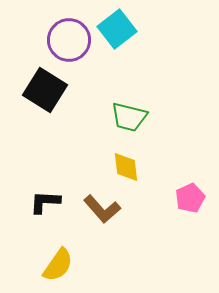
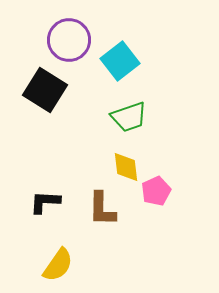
cyan square: moved 3 px right, 32 px down
green trapezoid: rotated 33 degrees counterclockwise
pink pentagon: moved 34 px left, 7 px up
brown L-shape: rotated 42 degrees clockwise
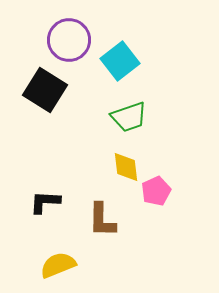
brown L-shape: moved 11 px down
yellow semicircle: rotated 147 degrees counterclockwise
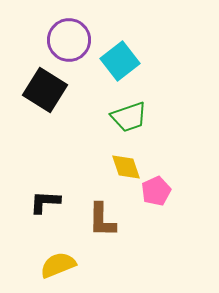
yellow diamond: rotated 12 degrees counterclockwise
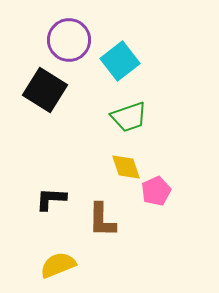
black L-shape: moved 6 px right, 3 px up
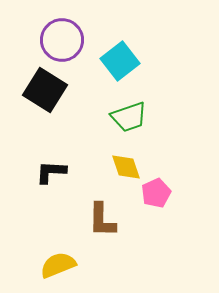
purple circle: moved 7 px left
pink pentagon: moved 2 px down
black L-shape: moved 27 px up
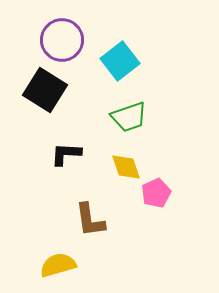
black L-shape: moved 15 px right, 18 px up
brown L-shape: moved 12 px left; rotated 9 degrees counterclockwise
yellow semicircle: rotated 6 degrees clockwise
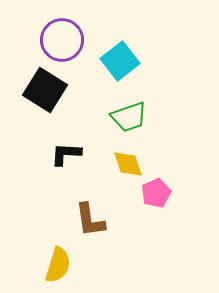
yellow diamond: moved 2 px right, 3 px up
yellow semicircle: rotated 123 degrees clockwise
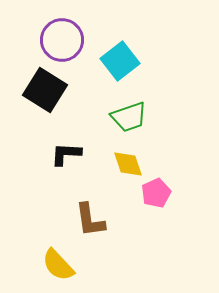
yellow semicircle: rotated 120 degrees clockwise
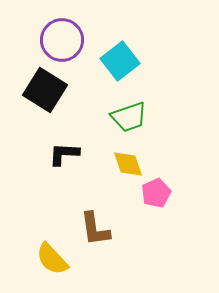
black L-shape: moved 2 px left
brown L-shape: moved 5 px right, 9 px down
yellow semicircle: moved 6 px left, 6 px up
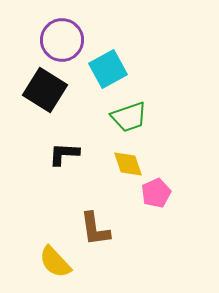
cyan square: moved 12 px left, 8 px down; rotated 9 degrees clockwise
yellow semicircle: moved 3 px right, 3 px down
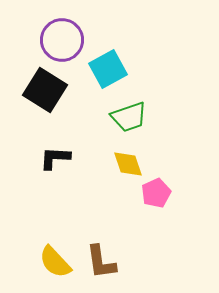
black L-shape: moved 9 px left, 4 px down
brown L-shape: moved 6 px right, 33 px down
